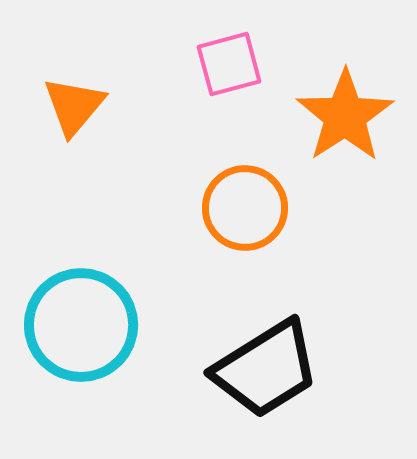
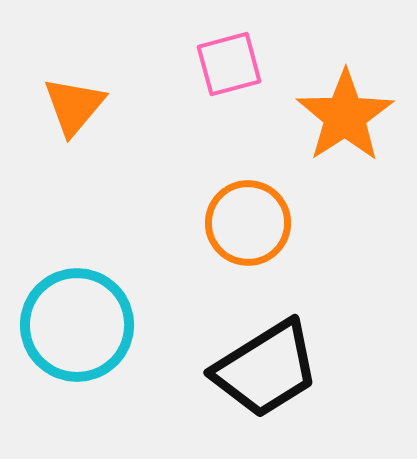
orange circle: moved 3 px right, 15 px down
cyan circle: moved 4 px left
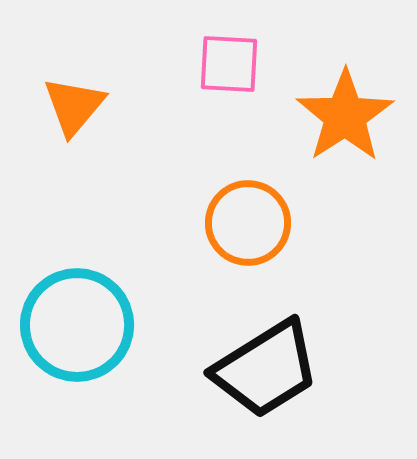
pink square: rotated 18 degrees clockwise
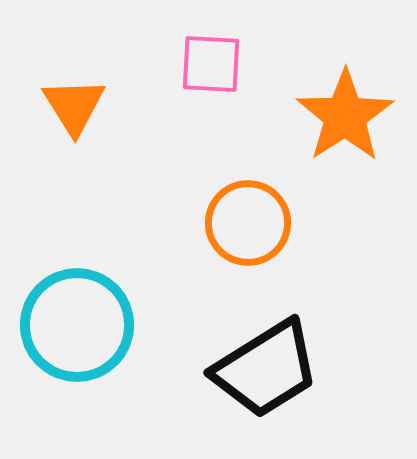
pink square: moved 18 px left
orange triangle: rotated 12 degrees counterclockwise
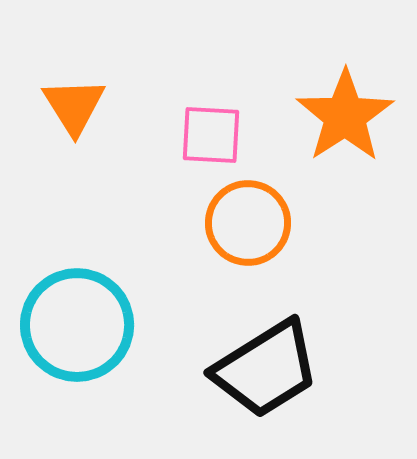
pink square: moved 71 px down
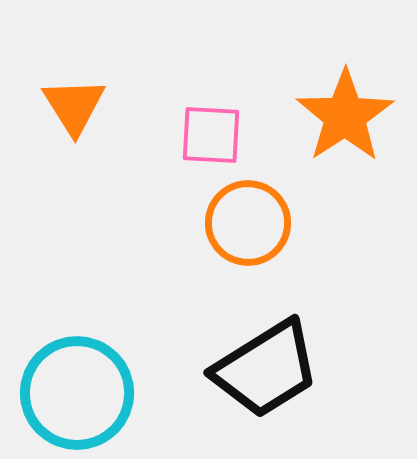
cyan circle: moved 68 px down
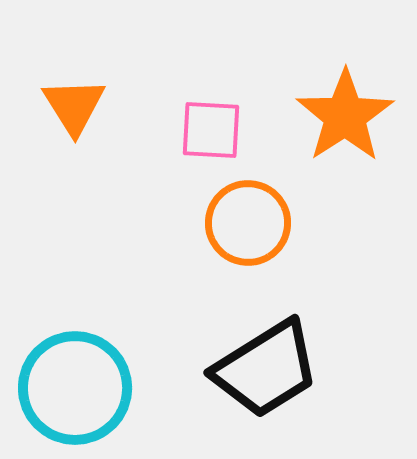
pink square: moved 5 px up
cyan circle: moved 2 px left, 5 px up
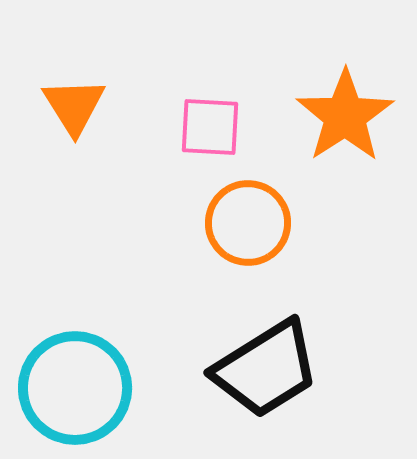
pink square: moved 1 px left, 3 px up
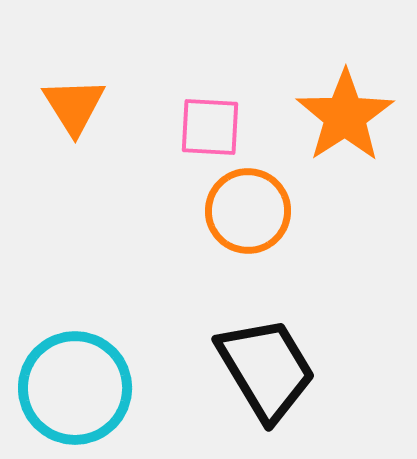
orange circle: moved 12 px up
black trapezoid: rotated 89 degrees counterclockwise
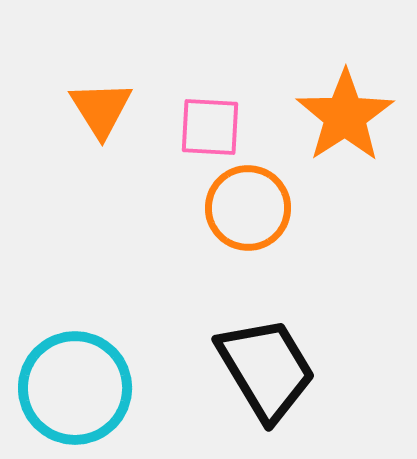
orange triangle: moved 27 px right, 3 px down
orange circle: moved 3 px up
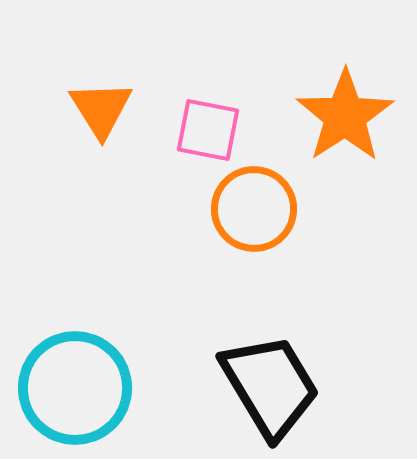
pink square: moved 2 px left, 3 px down; rotated 8 degrees clockwise
orange circle: moved 6 px right, 1 px down
black trapezoid: moved 4 px right, 17 px down
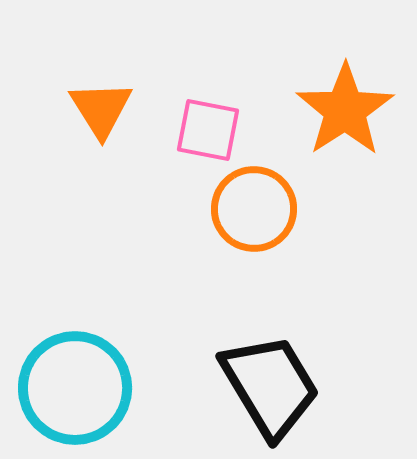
orange star: moved 6 px up
